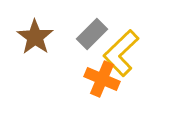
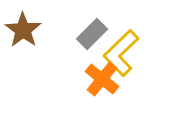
brown star: moved 12 px left, 7 px up
orange cross: rotated 16 degrees clockwise
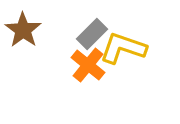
yellow L-shape: moved 2 px right, 5 px up; rotated 63 degrees clockwise
orange cross: moved 14 px left, 14 px up
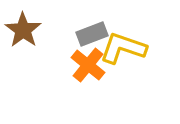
gray rectangle: rotated 24 degrees clockwise
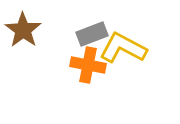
yellow L-shape: rotated 9 degrees clockwise
orange cross: rotated 28 degrees counterclockwise
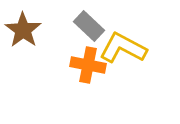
gray rectangle: moved 3 px left, 8 px up; rotated 64 degrees clockwise
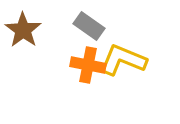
gray rectangle: rotated 8 degrees counterclockwise
yellow L-shape: moved 12 px down; rotated 6 degrees counterclockwise
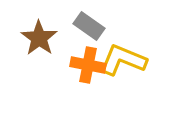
brown star: moved 16 px right, 8 px down
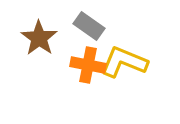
yellow L-shape: moved 1 px right, 2 px down
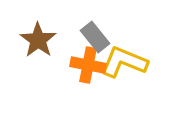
gray rectangle: moved 6 px right, 11 px down; rotated 16 degrees clockwise
brown star: moved 1 px left, 2 px down
